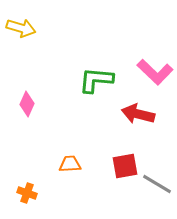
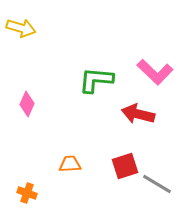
red square: rotated 8 degrees counterclockwise
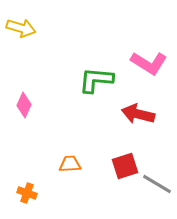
pink L-shape: moved 6 px left, 9 px up; rotated 12 degrees counterclockwise
pink diamond: moved 3 px left, 1 px down
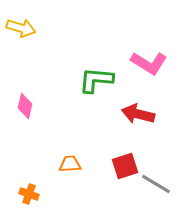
pink diamond: moved 1 px right, 1 px down; rotated 10 degrees counterclockwise
gray line: moved 1 px left
orange cross: moved 2 px right, 1 px down
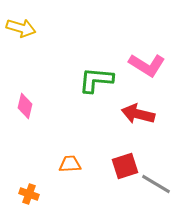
pink L-shape: moved 2 px left, 2 px down
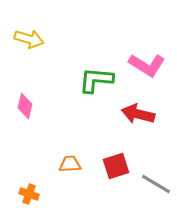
yellow arrow: moved 8 px right, 11 px down
red square: moved 9 px left
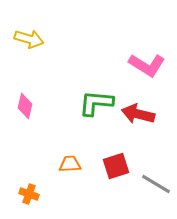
green L-shape: moved 23 px down
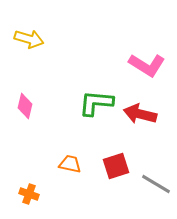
red arrow: moved 2 px right
orange trapezoid: rotated 15 degrees clockwise
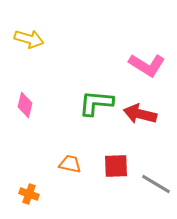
pink diamond: moved 1 px up
red square: rotated 16 degrees clockwise
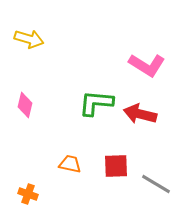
orange cross: moved 1 px left
